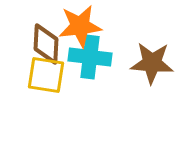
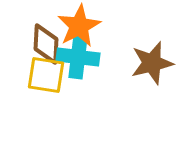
orange star: moved 1 px left; rotated 21 degrees counterclockwise
cyan cross: moved 12 px left
brown star: rotated 18 degrees counterclockwise
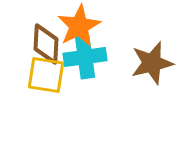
cyan cross: moved 7 px right; rotated 15 degrees counterclockwise
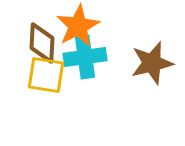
orange star: moved 1 px left
brown diamond: moved 4 px left, 1 px up
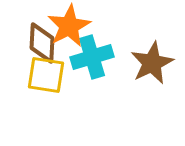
orange star: moved 9 px left
cyan cross: moved 7 px right; rotated 9 degrees counterclockwise
brown star: rotated 12 degrees counterclockwise
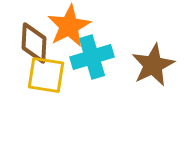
brown diamond: moved 8 px left
brown star: moved 1 px right, 2 px down
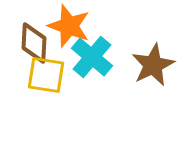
orange star: rotated 24 degrees counterclockwise
cyan cross: rotated 33 degrees counterclockwise
